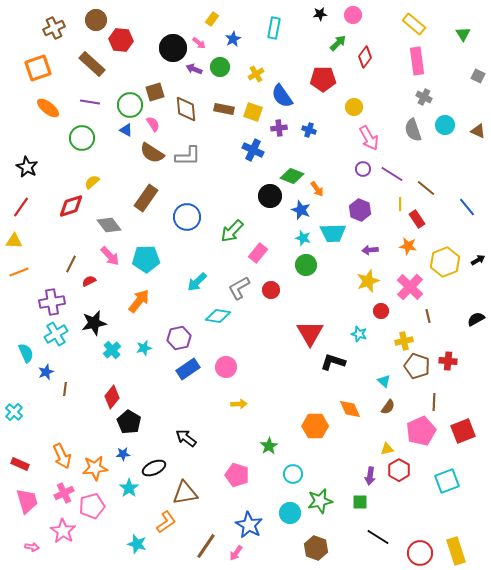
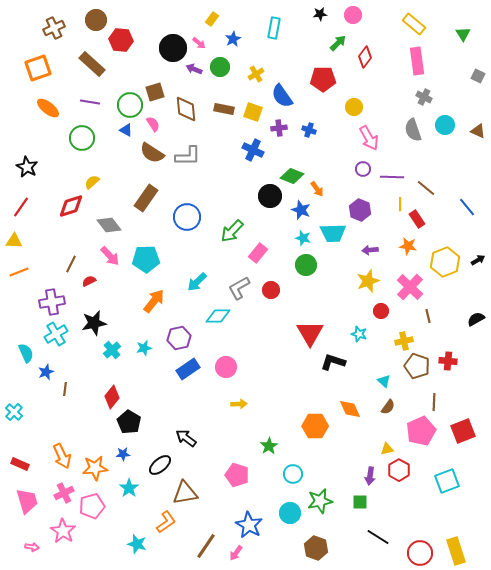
purple line at (392, 174): moved 3 px down; rotated 30 degrees counterclockwise
orange arrow at (139, 301): moved 15 px right
cyan diamond at (218, 316): rotated 10 degrees counterclockwise
black ellipse at (154, 468): moved 6 px right, 3 px up; rotated 15 degrees counterclockwise
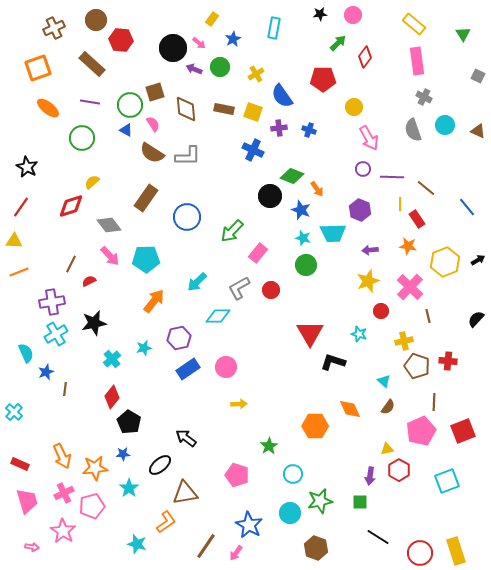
black semicircle at (476, 319): rotated 18 degrees counterclockwise
cyan cross at (112, 350): moved 9 px down
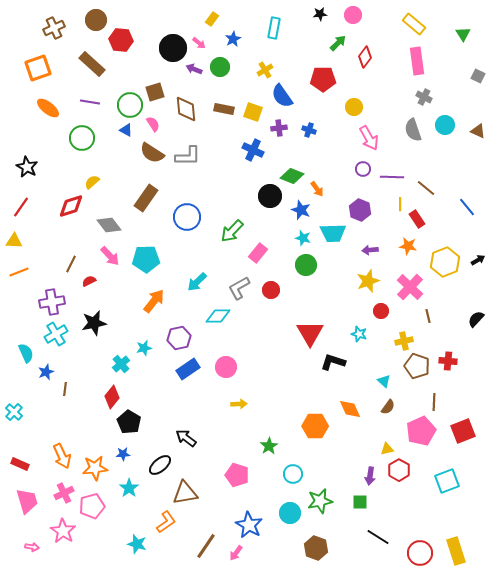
yellow cross at (256, 74): moved 9 px right, 4 px up
cyan cross at (112, 359): moved 9 px right, 5 px down
